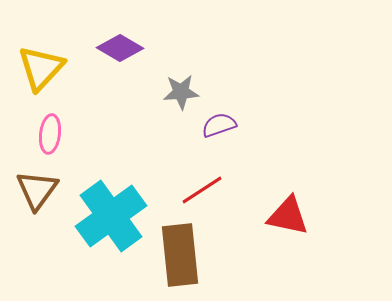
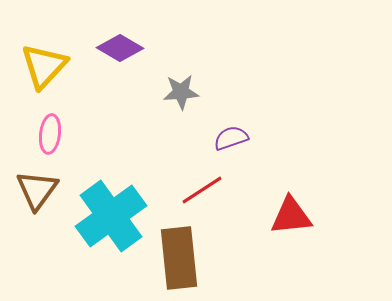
yellow triangle: moved 3 px right, 2 px up
purple semicircle: moved 12 px right, 13 px down
red triangle: moved 3 px right; rotated 18 degrees counterclockwise
brown rectangle: moved 1 px left, 3 px down
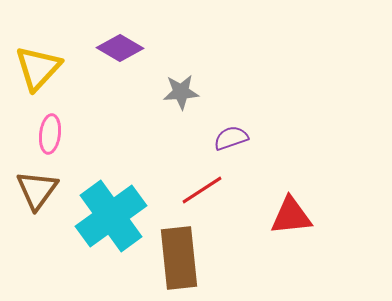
yellow triangle: moved 6 px left, 2 px down
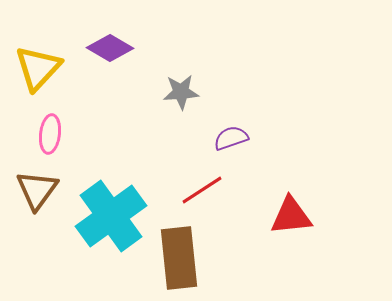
purple diamond: moved 10 px left
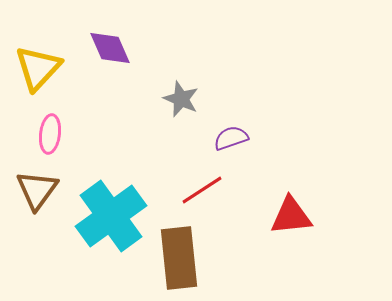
purple diamond: rotated 36 degrees clockwise
gray star: moved 7 px down; rotated 27 degrees clockwise
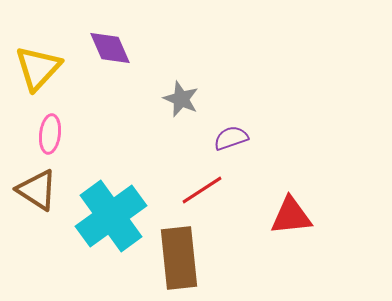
brown triangle: rotated 33 degrees counterclockwise
